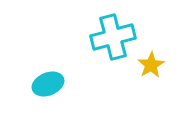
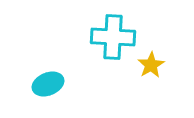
cyan cross: rotated 18 degrees clockwise
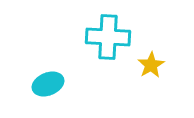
cyan cross: moved 5 px left
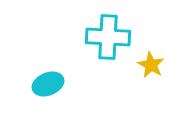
yellow star: rotated 12 degrees counterclockwise
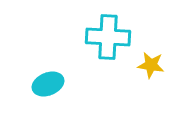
yellow star: rotated 20 degrees counterclockwise
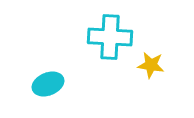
cyan cross: moved 2 px right
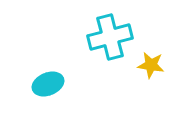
cyan cross: rotated 18 degrees counterclockwise
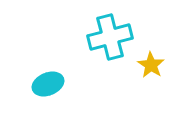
yellow star: rotated 24 degrees clockwise
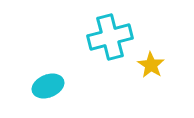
cyan ellipse: moved 2 px down
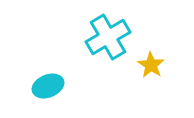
cyan cross: moved 2 px left; rotated 15 degrees counterclockwise
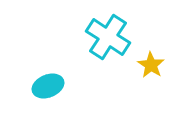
cyan cross: rotated 27 degrees counterclockwise
